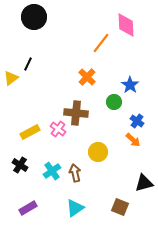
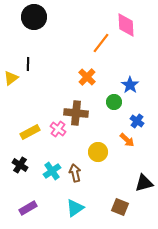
black line: rotated 24 degrees counterclockwise
orange arrow: moved 6 px left
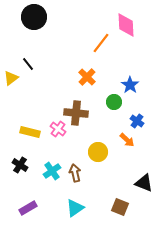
black line: rotated 40 degrees counterclockwise
yellow rectangle: rotated 42 degrees clockwise
black triangle: rotated 36 degrees clockwise
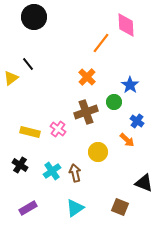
brown cross: moved 10 px right, 1 px up; rotated 25 degrees counterclockwise
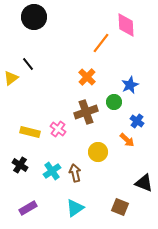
blue star: rotated 12 degrees clockwise
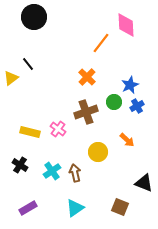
blue cross: moved 15 px up; rotated 24 degrees clockwise
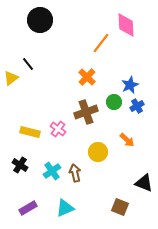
black circle: moved 6 px right, 3 px down
cyan triangle: moved 10 px left; rotated 12 degrees clockwise
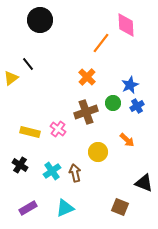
green circle: moved 1 px left, 1 px down
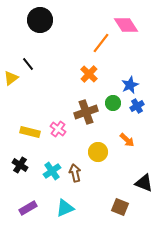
pink diamond: rotated 30 degrees counterclockwise
orange cross: moved 2 px right, 3 px up
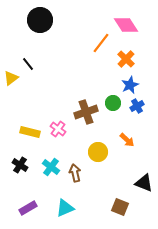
orange cross: moved 37 px right, 15 px up
cyan cross: moved 1 px left, 4 px up; rotated 18 degrees counterclockwise
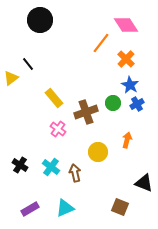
blue star: rotated 18 degrees counterclockwise
blue cross: moved 2 px up
yellow rectangle: moved 24 px right, 34 px up; rotated 36 degrees clockwise
orange arrow: rotated 119 degrees counterclockwise
purple rectangle: moved 2 px right, 1 px down
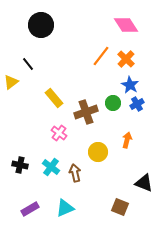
black circle: moved 1 px right, 5 px down
orange line: moved 13 px down
yellow triangle: moved 4 px down
pink cross: moved 1 px right, 4 px down
black cross: rotated 21 degrees counterclockwise
